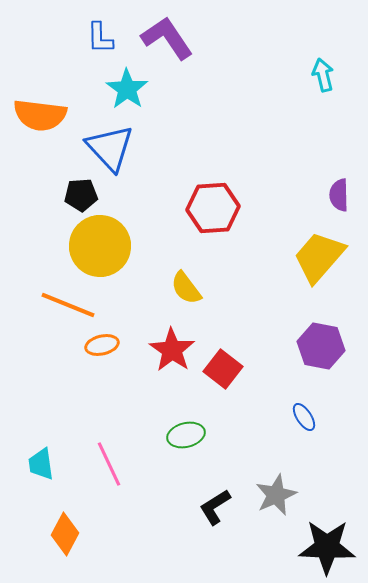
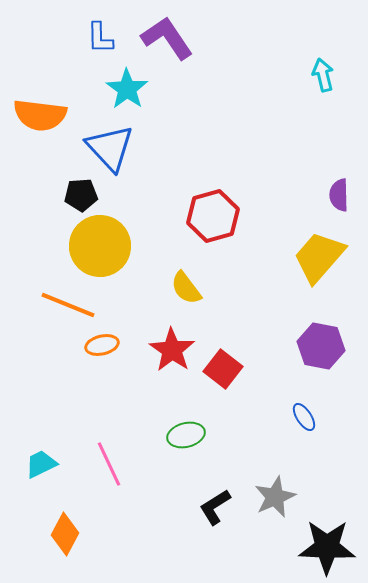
red hexagon: moved 8 px down; rotated 12 degrees counterclockwise
cyan trapezoid: rotated 72 degrees clockwise
gray star: moved 1 px left, 2 px down
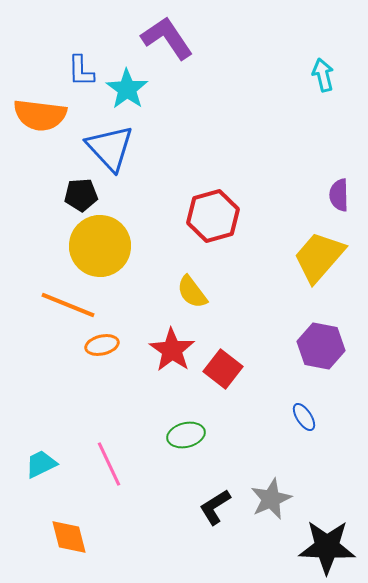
blue L-shape: moved 19 px left, 33 px down
yellow semicircle: moved 6 px right, 4 px down
gray star: moved 4 px left, 2 px down
orange diamond: moved 4 px right, 3 px down; rotated 42 degrees counterclockwise
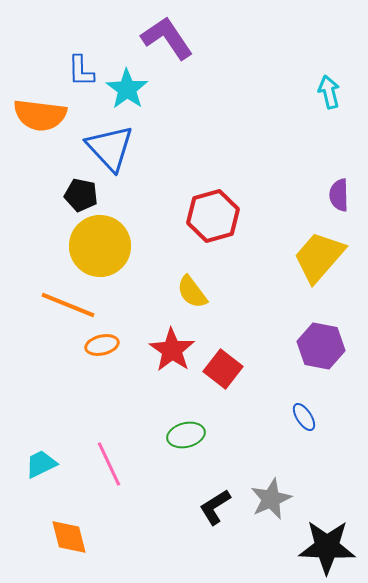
cyan arrow: moved 6 px right, 17 px down
black pentagon: rotated 16 degrees clockwise
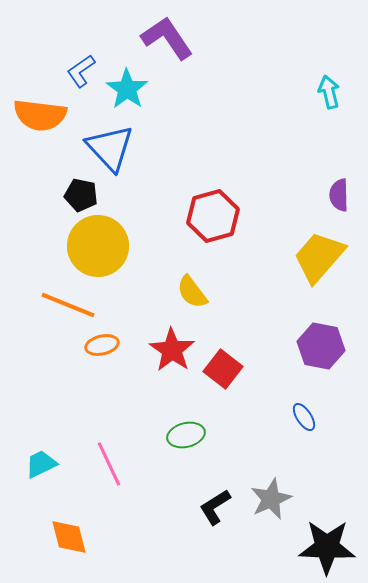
blue L-shape: rotated 56 degrees clockwise
yellow circle: moved 2 px left
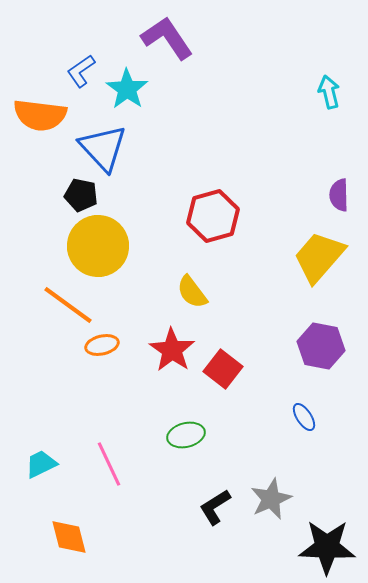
blue triangle: moved 7 px left
orange line: rotated 14 degrees clockwise
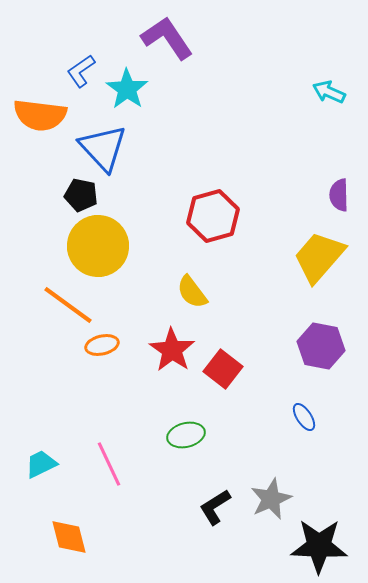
cyan arrow: rotated 52 degrees counterclockwise
black star: moved 8 px left, 1 px up
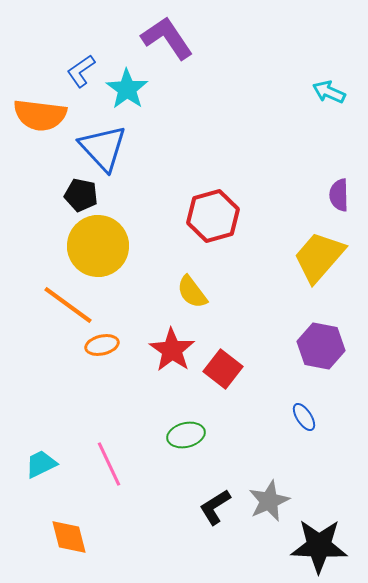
gray star: moved 2 px left, 2 px down
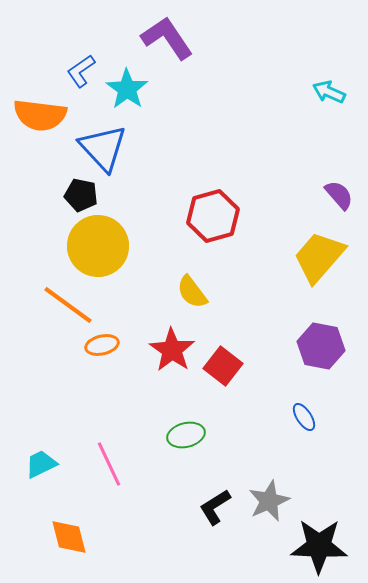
purple semicircle: rotated 140 degrees clockwise
red square: moved 3 px up
